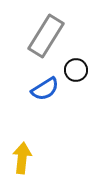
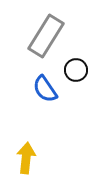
blue semicircle: rotated 88 degrees clockwise
yellow arrow: moved 4 px right
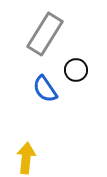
gray rectangle: moved 1 px left, 2 px up
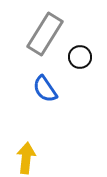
black circle: moved 4 px right, 13 px up
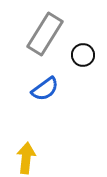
black circle: moved 3 px right, 2 px up
blue semicircle: rotated 92 degrees counterclockwise
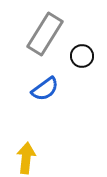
black circle: moved 1 px left, 1 px down
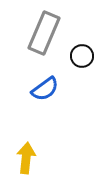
gray rectangle: moved 1 px left, 1 px up; rotated 9 degrees counterclockwise
